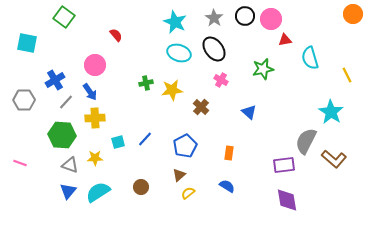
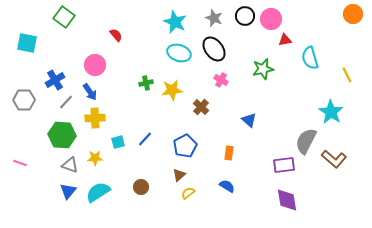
gray star at (214, 18): rotated 12 degrees counterclockwise
blue triangle at (249, 112): moved 8 px down
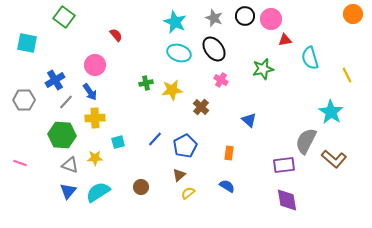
blue line at (145, 139): moved 10 px right
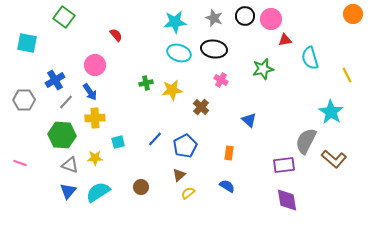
cyan star at (175, 22): rotated 30 degrees counterclockwise
black ellipse at (214, 49): rotated 45 degrees counterclockwise
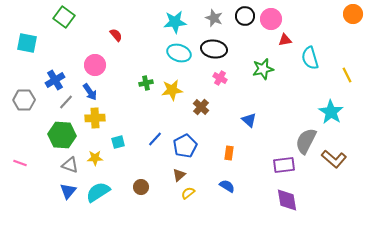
pink cross at (221, 80): moved 1 px left, 2 px up
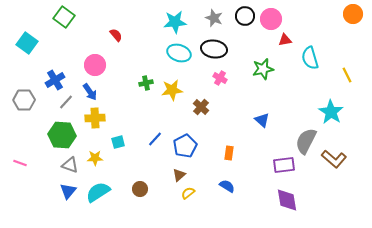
cyan square at (27, 43): rotated 25 degrees clockwise
blue triangle at (249, 120): moved 13 px right
brown circle at (141, 187): moved 1 px left, 2 px down
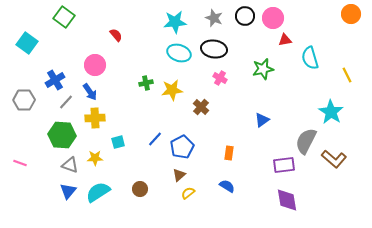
orange circle at (353, 14): moved 2 px left
pink circle at (271, 19): moved 2 px right, 1 px up
blue triangle at (262, 120): rotated 42 degrees clockwise
blue pentagon at (185, 146): moved 3 px left, 1 px down
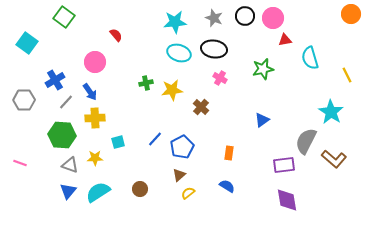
pink circle at (95, 65): moved 3 px up
